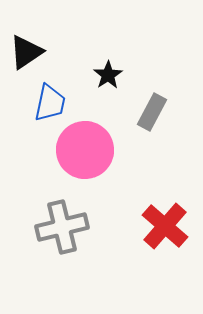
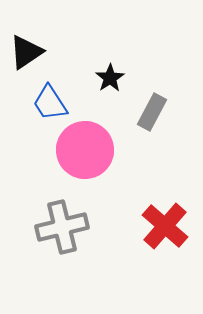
black star: moved 2 px right, 3 px down
blue trapezoid: rotated 135 degrees clockwise
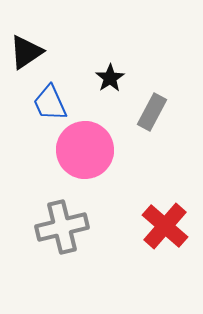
blue trapezoid: rotated 9 degrees clockwise
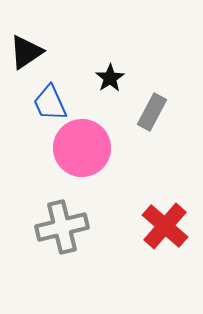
pink circle: moved 3 px left, 2 px up
